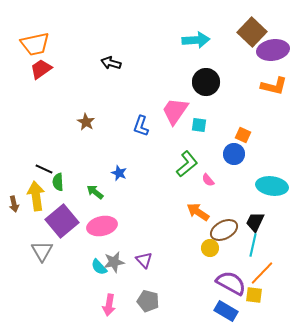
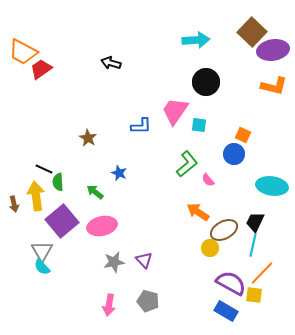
orange trapezoid: moved 12 px left, 8 px down; rotated 40 degrees clockwise
brown star: moved 2 px right, 16 px down
blue L-shape: rotated 110 degrees counterclockwise
cyan semicircle: moved 57 px left
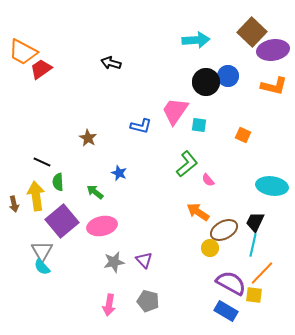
blue L-shape: rotated 15 degrees clockwise
blue circle: moved 6 px left, 78 px up
black line: moved 2 px left, 7 px up
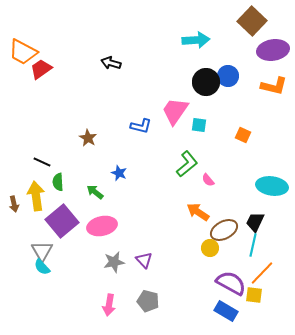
brown square: moved 11 px up
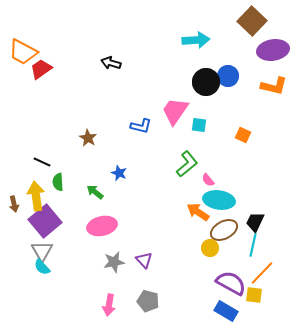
cyan ellipse: moved 53 px left, 14 px down
purple square: moved 17 px left
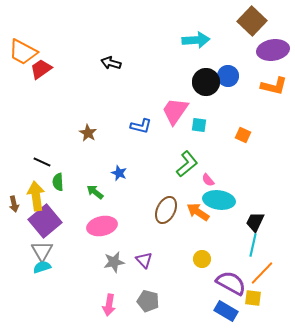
brown star: moved 5 px up
brown ellipse: moved 58 px left, 20 px up; rotated 36 degrees counterclockwise
yellow circle: moved 8 px left, 11 px down
cyan semicircle: rotated 114 degrees clockwise
yellow square: moved 1 px left, 3 px down
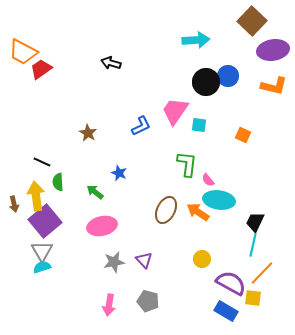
blue L-shape: rotated 40 degrees counterclockwise
green L-shape: rotated 44 degrees counterclockwise
